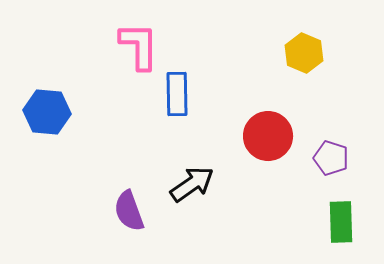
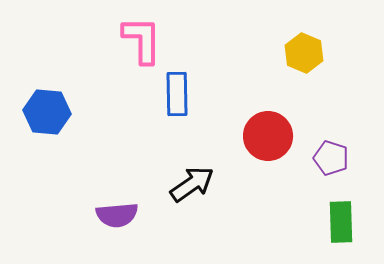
pink L-shape: moved 3 px right, 6 px up
purple semicircle: moved 12 px left, 4 px down; rotated 75 degrees counterclockwise
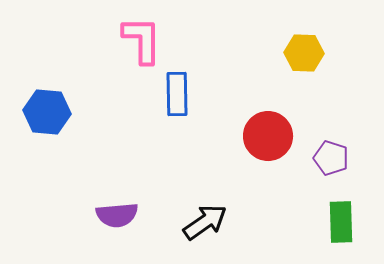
yellow hexagon: rotated 21 degrees counterclockwise
black arrow: moved 13 px right, 38 px down
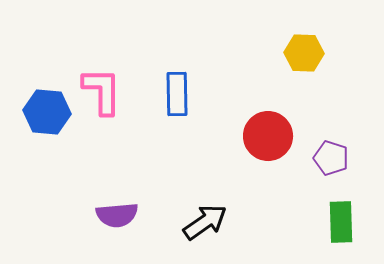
pink L-shape: moved 40 px left, 51 px down
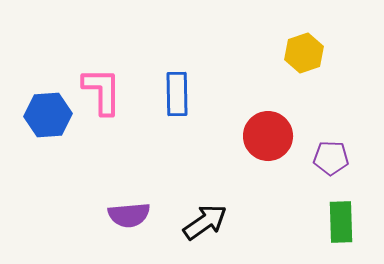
yellow hexagon: rotated 21 degrees counterclockwise
blue hexagon: moved 1 px right, 3 px down; rotated 9 degrees counterclockwise
purple pentagon: rotated 16 degrees counterclockwise
purple semicircle: moved 12 px right
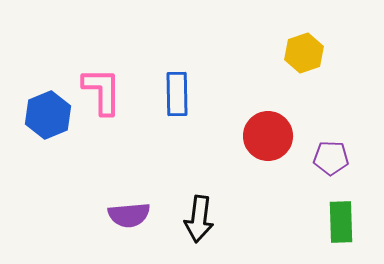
blue hexagon: rotated 18 degrees counterclockwise
black arrow: moved 6 px left, 3 px up; rotated 132 degrees clockwise
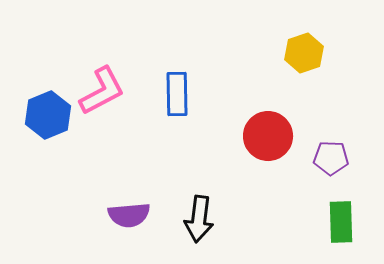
pink L-shape: rotated 62 degrees clockwise
